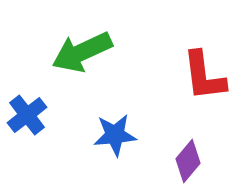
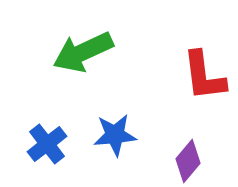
green arrow: moved 1 px right
blue cross: moved 20 px right, 29 px down
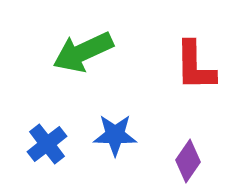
red L-shape: moved 9 px left, 10 px up; rotated 6 degrees clockwise
blue star: rotated 6 degrees clockwise
purple diamond: rotated 6 degrees counterclockwise
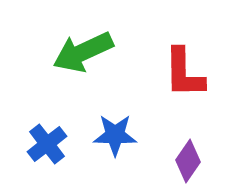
red L-shape: moved 11 px left, 7 px down
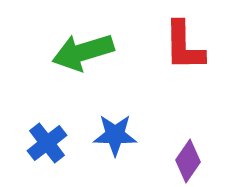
green arrow: rotated 8 degrees clockwise
red L-shape: moved 27 px up
blue cross: moved 1 px up
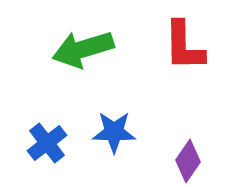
green arrow: moved 3 px up
blue star: moved 1 px left, 3 px up
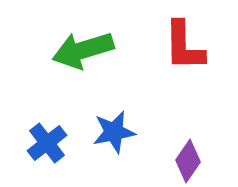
green arrow: moved 1 px down
blue star: rotated 12 degrees counterclockwise
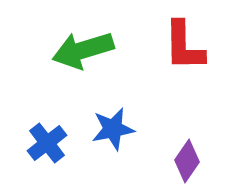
blue star: moved 1 px left, 3 px up
purple diamond: moved 1 px left
